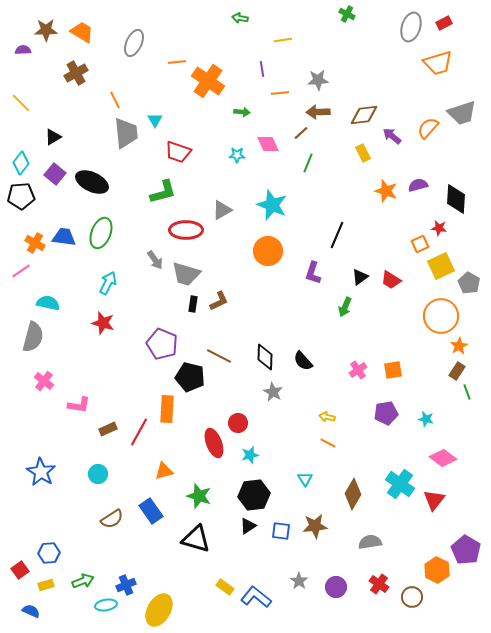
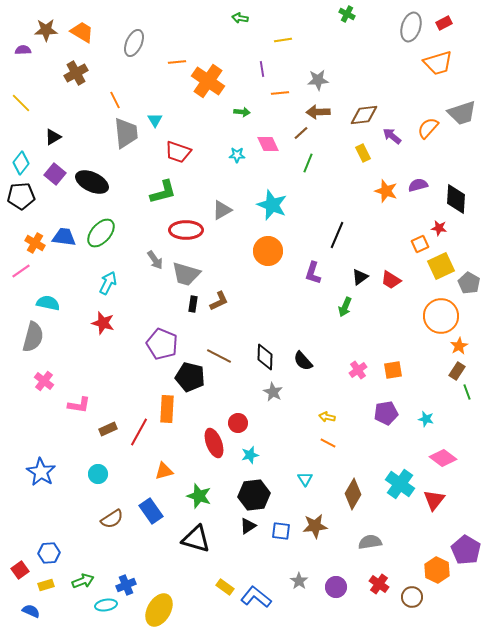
green ellipse at (101, 233): rotated 20 degrees clockwise
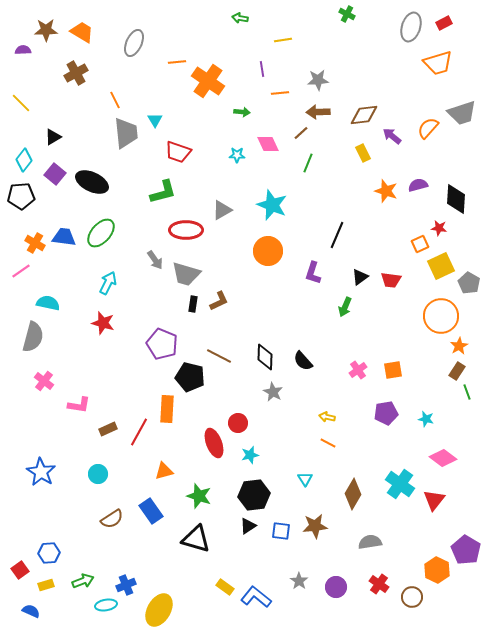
cyan diamond at (21, 163): moved 3 px right, 3 px up
red trapezoid at (391, 280): rotated 25 degrees counterclockwise
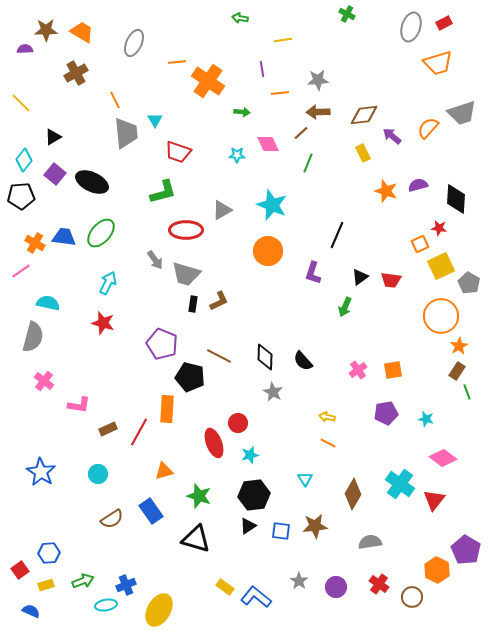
purple semicircle at (23, 50): moved 2 px right, 1 px up
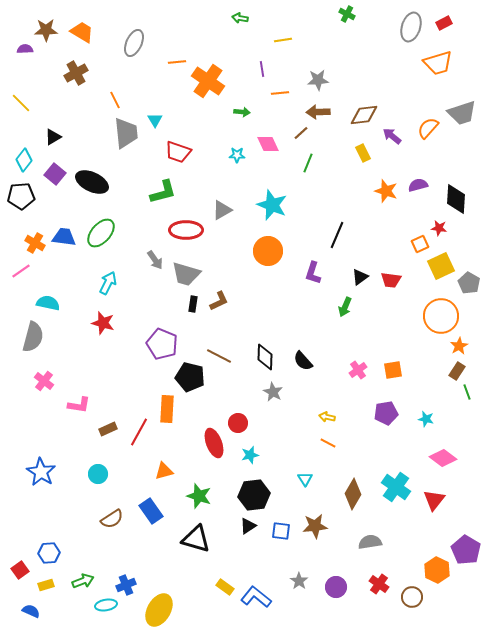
cyan cross at (400, 484): moved 4 px left, 3 px down
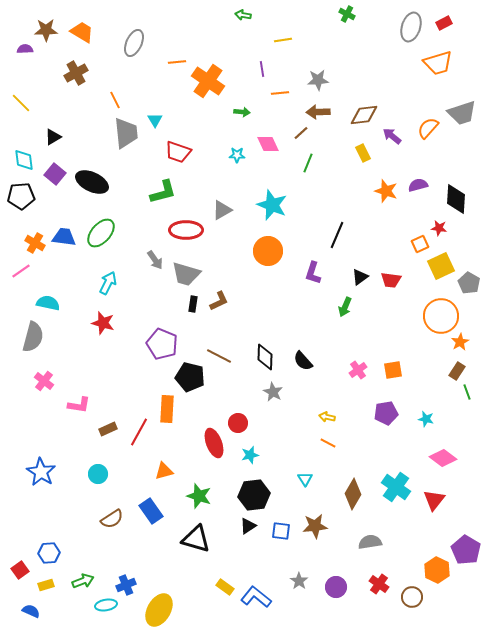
green arrow at (240, 18): moved 3 px right, 3 px up
cyan diamond at (24, 160): rotated 45 degrees counterclockwise
orange star at (459, 346): moved 1 px right, 4 px up
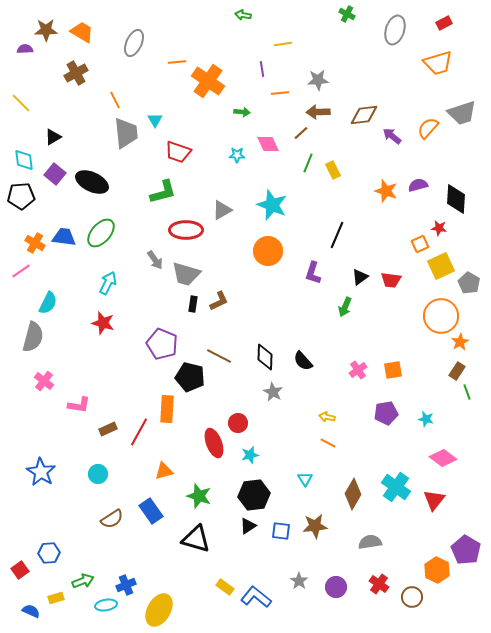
gray ellipse at (411, 27): moved 16 px left, 3 px down
yellow line at (283, 40): moved 4 px down
yellow rectangle at (363, 153): moved 30 px left, 17 px down
cyan semicircle at (48, 303): rotated 105 degrees clockwise
yellow rectangle at (46, 585): moved 10 px right, 13 px down
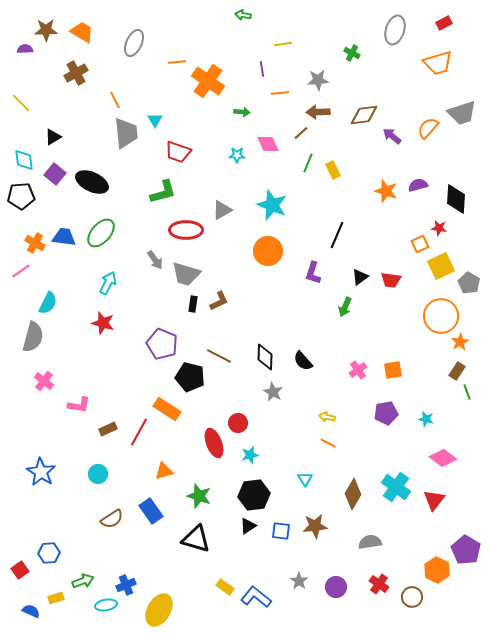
green cross at (347, 14): moved 5 px right, 39 px down
orange rectangle at (167, 409): rotated 60 degrees counterclockwise
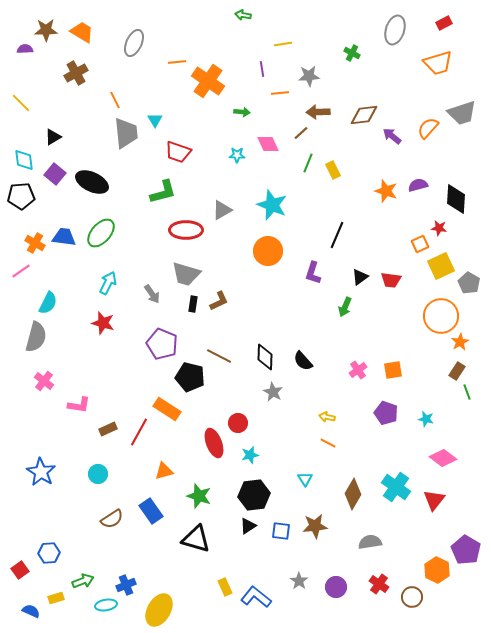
gray star at (318, 80): moved 9 px left, 4 px up
gray arrow at (155, 260): moved 3 px left, 34 px down
gray semicircle at (33, 337): moved 3 px right
purple pentagon at (386, 413): rotated 30 degrees clockwise
yellow rectangle at (225, 587): rotated 30 degrees clockwise
